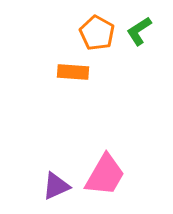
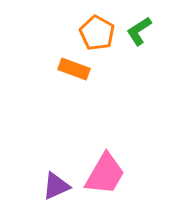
orange rectangle: moved 1 px right, 3 px up; rotated 16 degrees clockwise
pink trapezoid: moved 1 px up
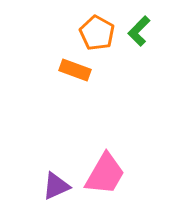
green L-shape: rotated 12 degrees counterclockwise
orange rectangle: moved 1 px right, 1 px down
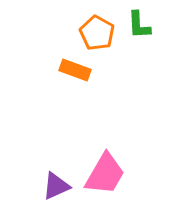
green L-shape: moved 6 px up; rotated 48 degrees counterclockwise
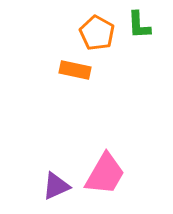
orange rectangle: rotated 8 degrees counterclockwise
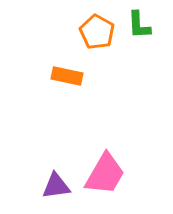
orange pentagon: moved 1 px up
orange rectangle: moved 8 px left, 6 px down
purple triangle: rotated 16 degrees clockwise
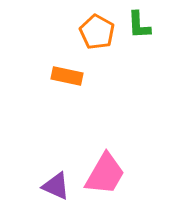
purple triangle: rotated 32 degrees clockwise
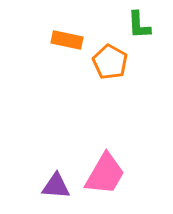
orange pentagon: moved 13 px right, 30 px down
orange rectangle: moved 36 px up
purple triangle: rotated 20 degrees counterclockwise
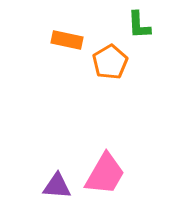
orange pentagon: rotated 12 degrees clockwise
purple triangle: moved 1 px right
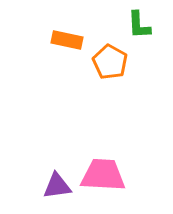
orange pentagon: rotated 12 degrees counterclockwise
pink trapezoid: moved 2 px left, 1 px down; rotated 117 degrees counterclockwise
purple triangle: rotated 12 degrees counterclockwise
